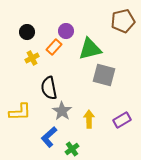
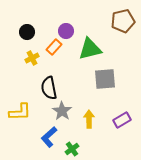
gray square: moved 1 px right, 4 px down; rotated 20 degrees counterclockwise
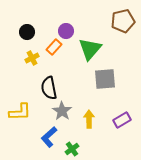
green triangle: rotated 35 degrees counterclockwise
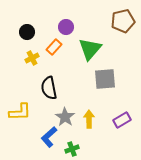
purple circle: moved 4 px up
gray star: moved 3 px right, 6 px down
green cross: rotated 16 degrees clockwise
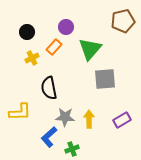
gray star: rotated 30 degrees counterclockwise
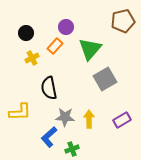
black circle: moved 1 px left, 1 px down
orange rectangle: moved 1 px right, 1 px up
gray square: rotated 25 degrees counterclockwise
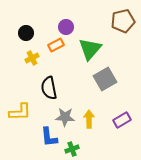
orange rectangle: moved 1 px right, 1 px up; rotated 21 degrees clockwise
blue L-shape: rotated 55 degrees counterclockwise
